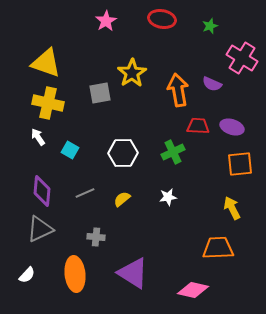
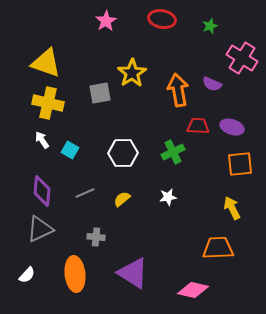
white arrow: moved 4 px right, 3 px down
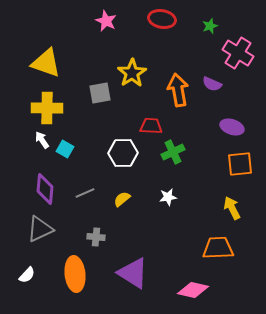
pink star: rotated 15 degrees counterclockwise
pink cross: moved 4 px left, 5 px up
yellow cross: moved 1 px left, 5 px down; rotated 12 degrees counterclockwise
red trapezoid: moved 47 px left
cyan square: moved 5 px left, 1 px up
purple diamond: moved 3 px right, 2 px up
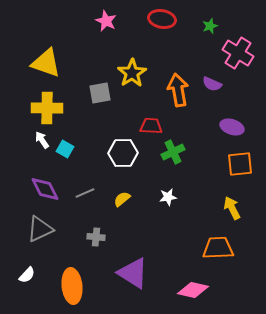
purple diamond: rotated 32 degrees counterclockwise
orange ellipse: moved 3 px left, 12 px down
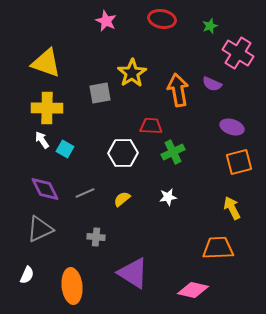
orange square: moved 1 px left, 2 px up; rotated 8 degrees counterclockwise
white semicircle: rotated 18 degrees counterclockwise
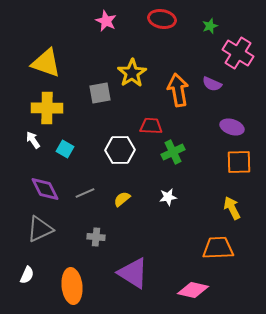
white arrow: moved 9 px left
white hexagon: moved 3 px left, 3 px up
orange square: rotated 12 degrees clockwise
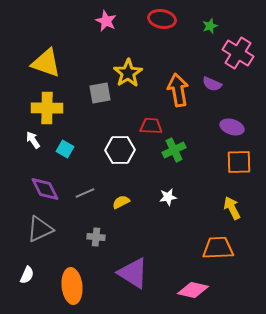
yellow star: moved 4 px left
green cross: moved 1 px right, 2 px up
yellow semicircle: moved 1 px left, 3 px down; rotated 12 degrees clockwise
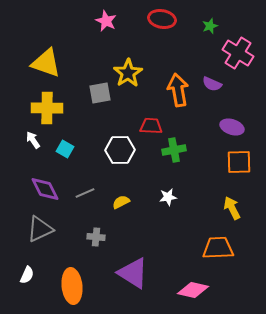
green cross: rotated 15 degrees clockwise
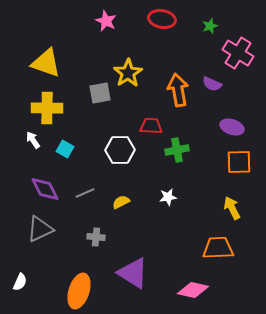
green cross: moved 3 px right
white semicircle: moved 7 px left, 7 px down
orange ellipse: moved 7 px right, 5 px down; rotated 24 degrees clockwise
